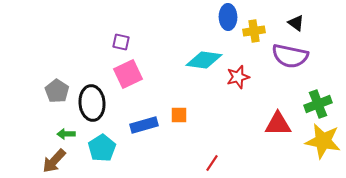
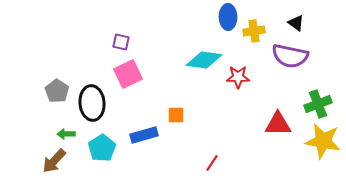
red star: rotated 15 degrees clockwise
orange square: moved 3 px left
blue rectangle: moved 10 px down
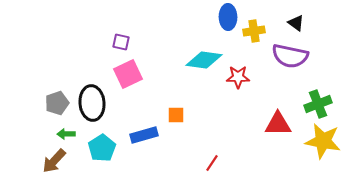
gray pentagon: moved 12 px down; rotated 20 degrees clockwise
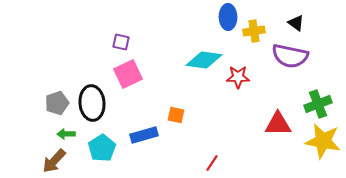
orange square: rotated 12 degrees clockwise
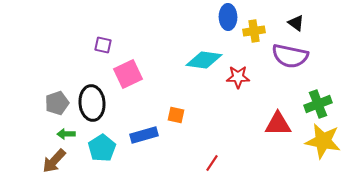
purple square: moved 18 px left, 3 px down
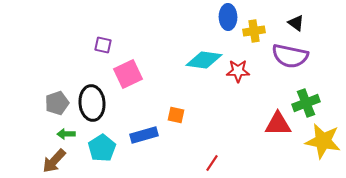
red star: moved 6 px up
green cross: moved 12 px left, 1 px up
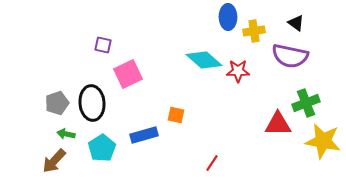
cyan diamond: rotated 33 degrees clockwise
green arrow: rotated 12 degrees clockwise
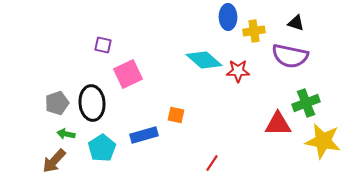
black triangle: rotated 18 degrees counterclockwise
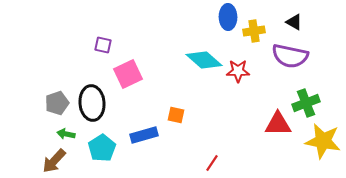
black triangle: moved 2 px left, 1 px up; rotated 12 degrees clockwise
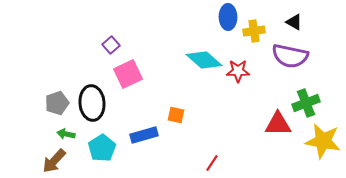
purple square: moved 8 px right; rotated 36 degrees clockwise
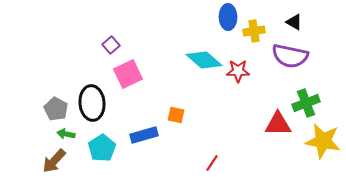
gray pentagon: moved 1 px left, 6 px down; rotated 25 degrees counterclockwise
